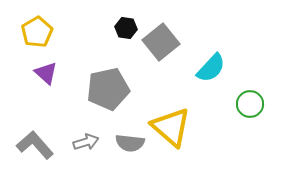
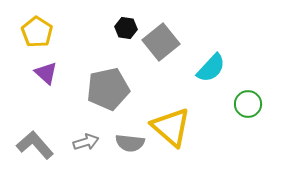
yellow pentagon: rotated 8 degrees counterclockwise
green circle: moved 2 px left
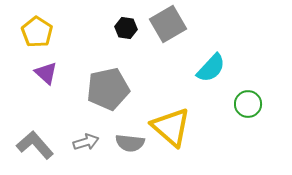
gray square: moved 7 px right, 18 px up; rotated 9 degrees clockwise
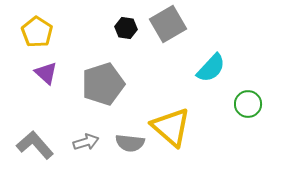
gray pentagon: moved 5 px left, 5 px up; rotated 6 degrees counterclockwise
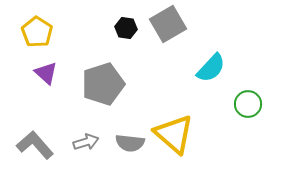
yellow triangle: moved 3 px right, 7 px down
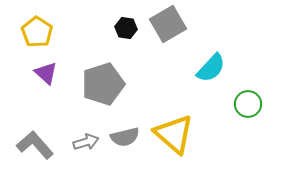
gray semicircle: moved 5 px left, 6 px up; rotated 20 degrees counterclockwise
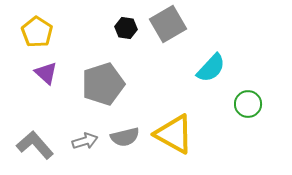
yellow triangle: rotated 12 degrees counterclockwise
gray arrow: moved 1 px left, 1 px up
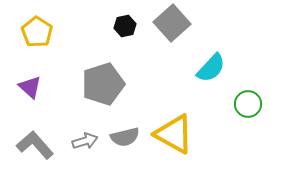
gray square: moved 4 px right, 1 px up; rotated 12 degrees counterclockwise
black hexagon: moved 1 px left, 2 px up; rotated 20 degrees counterclockwise
purple triangle: moved 16 px left, 14 px down
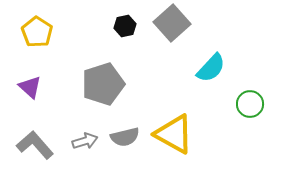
green circle: moved 2 px right
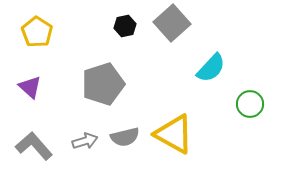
gray L-shape: moved 1 px left, 1 px down
